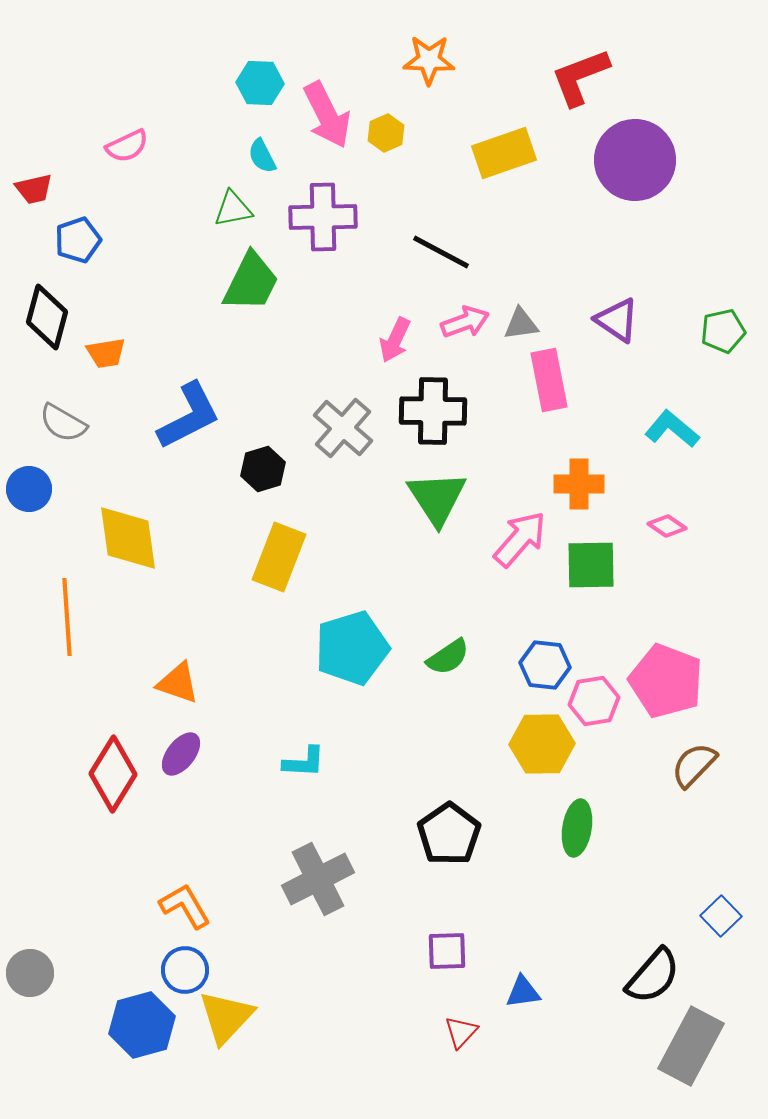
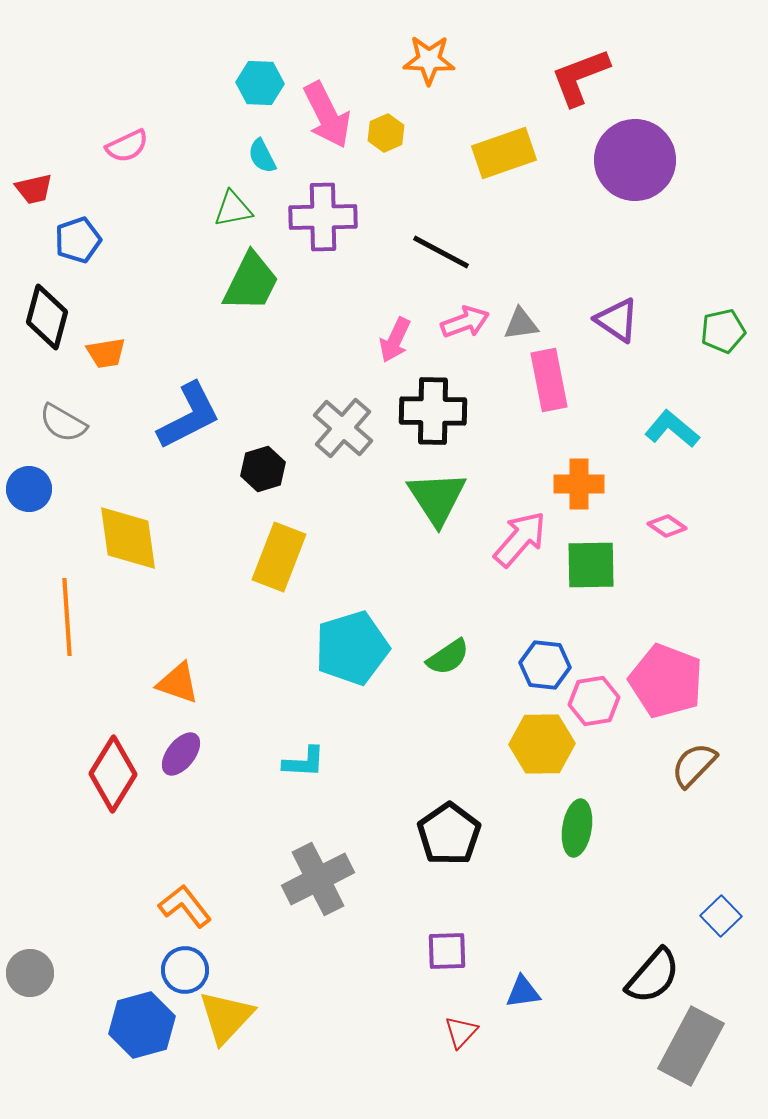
orange L-shape at (185, 906): rotated 8 degrees counterclockwise
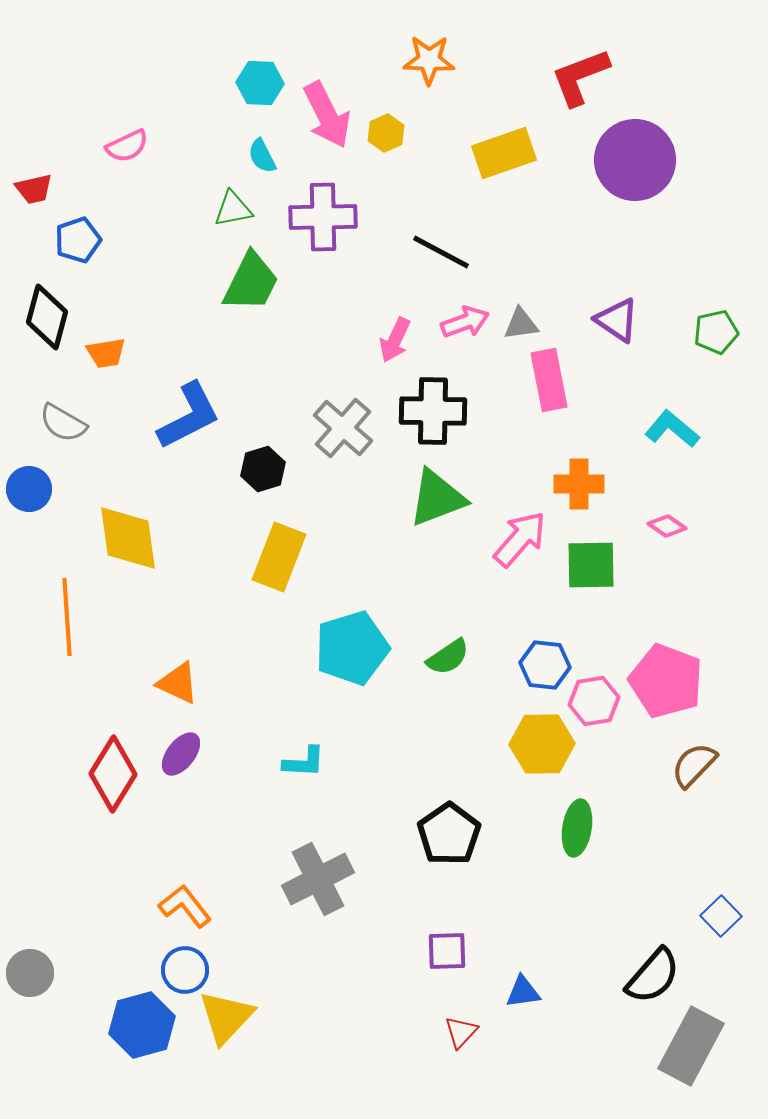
green pentagon at (723, 331): moved 7 px left, 1 px down
green triangle at (437, 498): rotated 42 degrees clockwise
orange triangle at (178, 683): rotated 6 degrees clockwise
